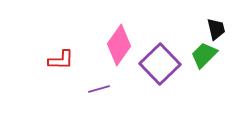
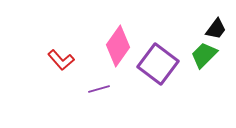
black trapezoid: rotated 50 degrees clockwise
pink diamond: moved 1 px left, 1 px down
red L-shape: rotated 48 degrees clockwise
purple square: moved 2 px left; rotated 9 degrees counterclockwise
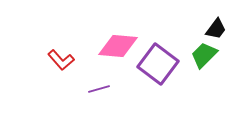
pink diamond: rotated 60 degrees clockwise
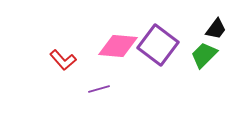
red L-shape: moved 2 px right
purple square: moved 19 px up
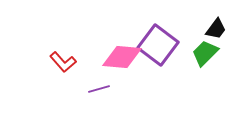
pink diamond: moved 4 px right, 11 px down
green trapezoid: moved 1 px right, 2 px up
red L-shape: moved 2 px down
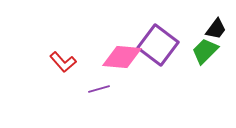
green trapezoid: moved 2 px up
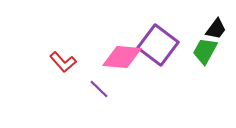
green trapezoid: rotated 16 degrees counterclockwise
purple line: rotated 60 degrees clockwise
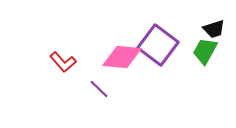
black trapezoid: moved 2 px left; rotated 35 degrees clockwise
